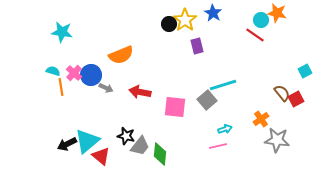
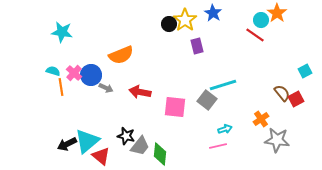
orange star: rotated 24 degrees clockwise
gray square: rotated 12 degrees counterclockwise
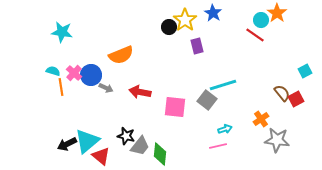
black circle: moved 3 px down
